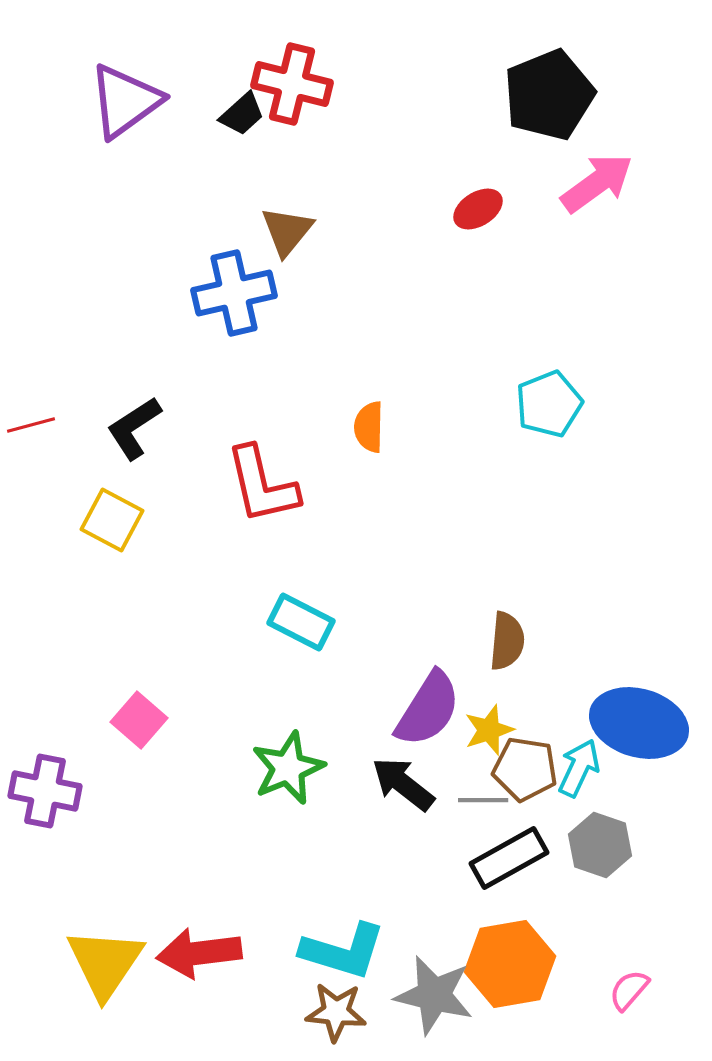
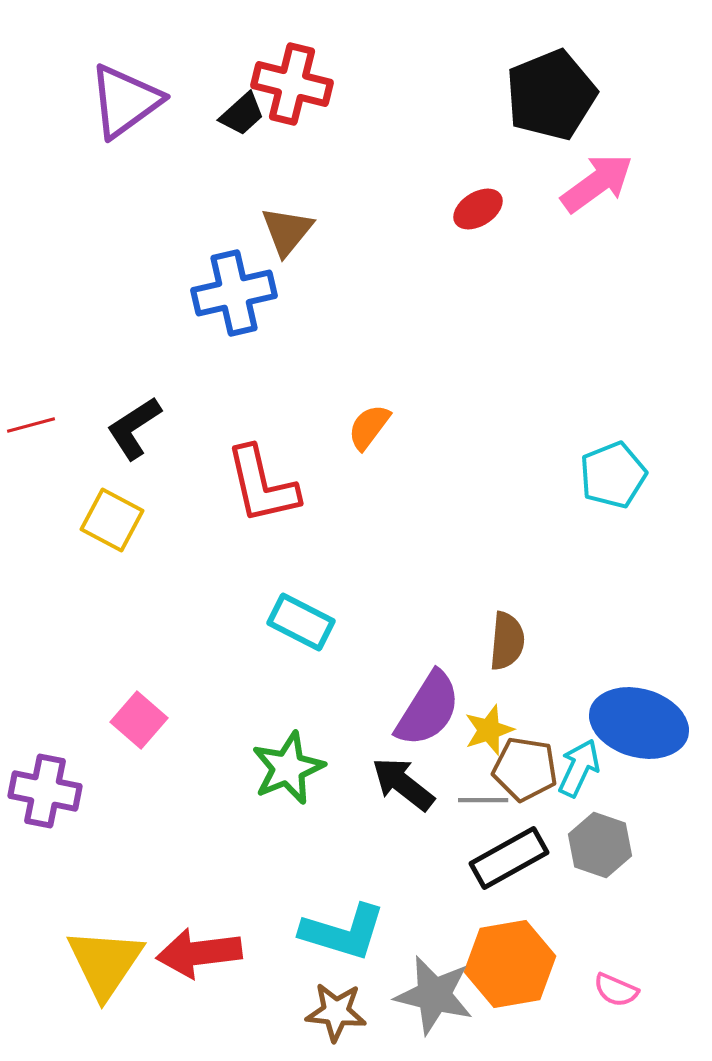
black pentagon: moved 2 px right
cyan pentagon: moved 64 px right, 71 px down
orange semicircle: rotated 36 degrees clockwise
cyan L-shape: moved 19 px up
pink semicircle: moved 13 px left; rotated 108 degrees counterclockwise
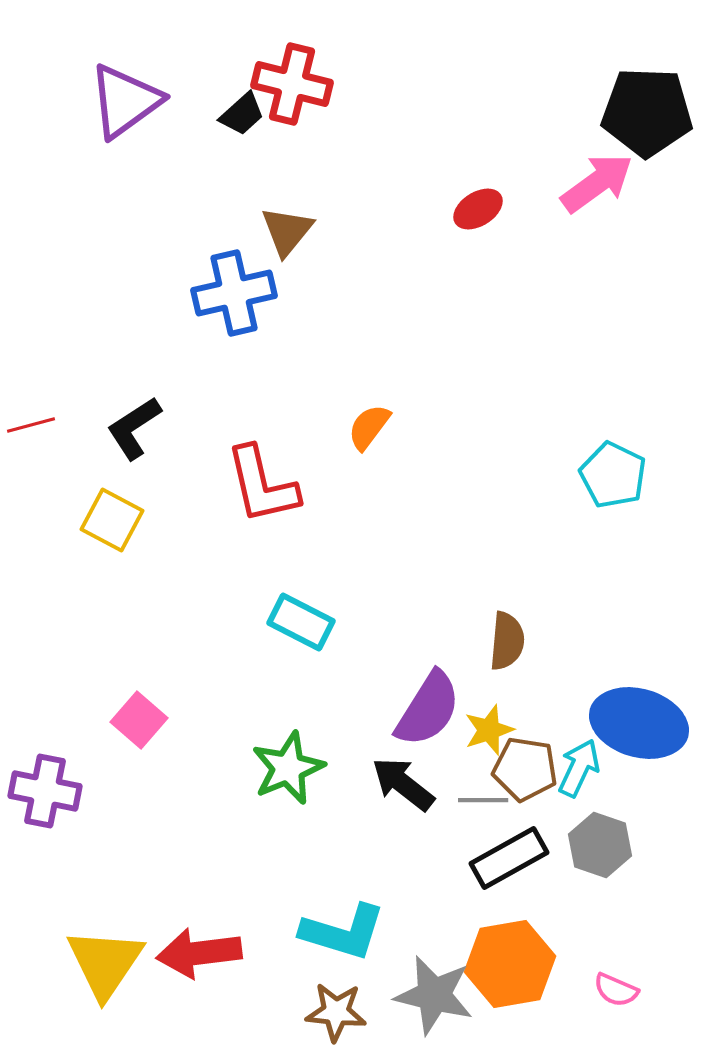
black pentagon: moved 96 px right, 17 px down; rotated 24 degrees clockwise
cyan pentagon: rotated 24 degrees counterclockwise
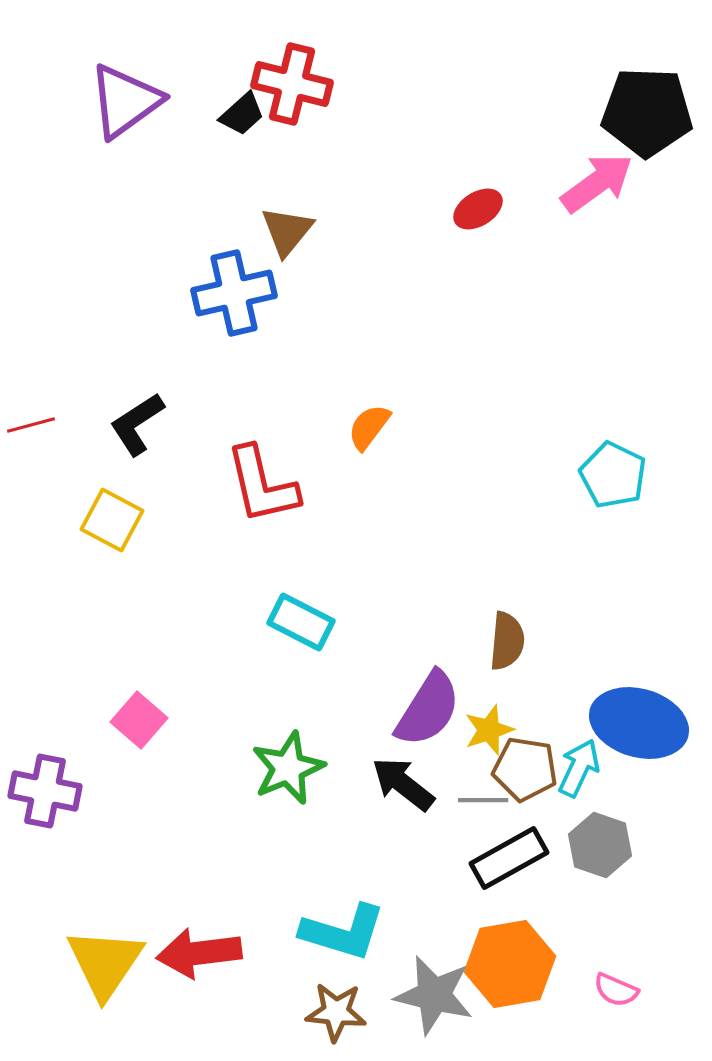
black L-shape: moved 3 px right, 4 px up
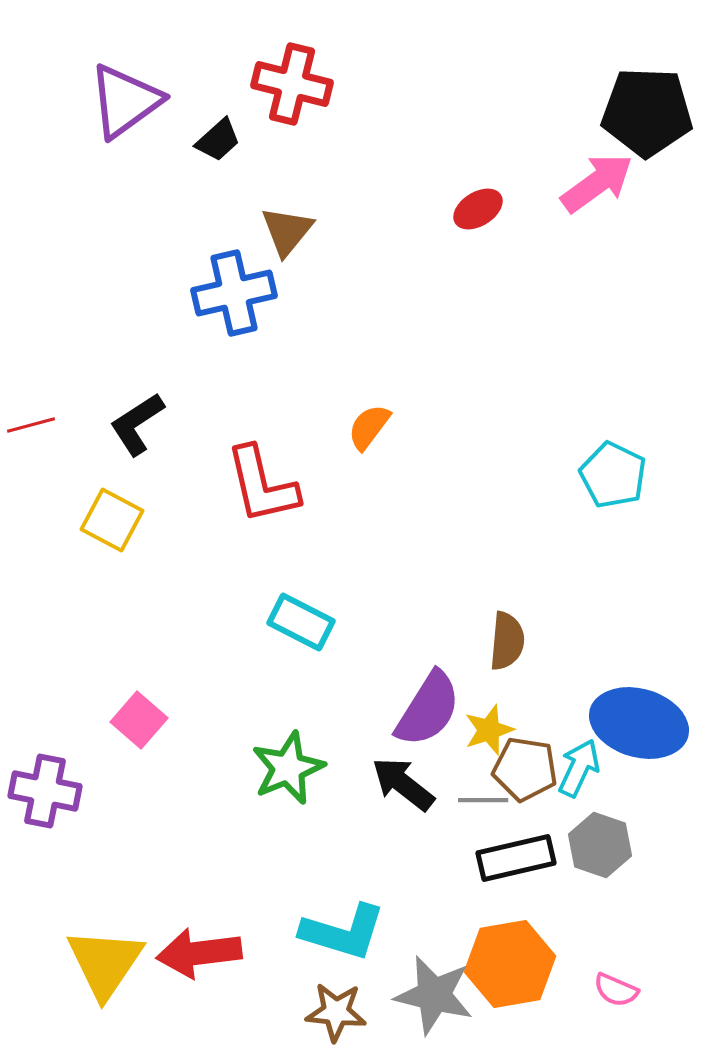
black trapezoid: moved 24 px left, 26 px down
black rectangle: moved 7 px right; rotated 16 degrees clockwise
